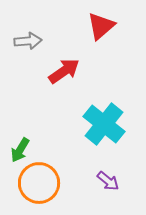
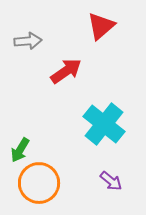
red arrow: moved 2 px right
purple arrow: moved 3 px right
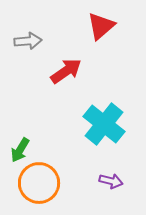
purple arrow: rotated 25 degrees counterclockwise
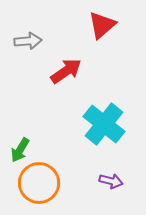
red triangle: moved 1 px right, 1 px up
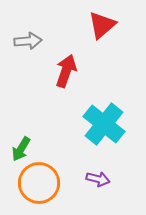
red arrow: rotated 36 degrees counterclockwise
green arrow: moved 1 px right, 1 px up
purple arrow: moved 13 px left, 2 px up
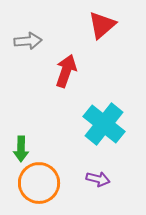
green arrow: rotated 30 degrees counterclockwise
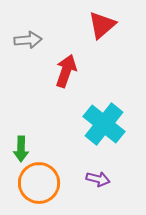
gray arrow: moved 1 px up
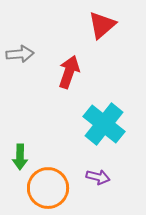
gray arrow: moved 8 px left, 14 px down
red arrow: moved 3 px right, 1 px down
green arrow: moved 1 px left, 8 px down
purple arrow: moved 2 px up
orange circle: moved 9 px right, 5 px down
